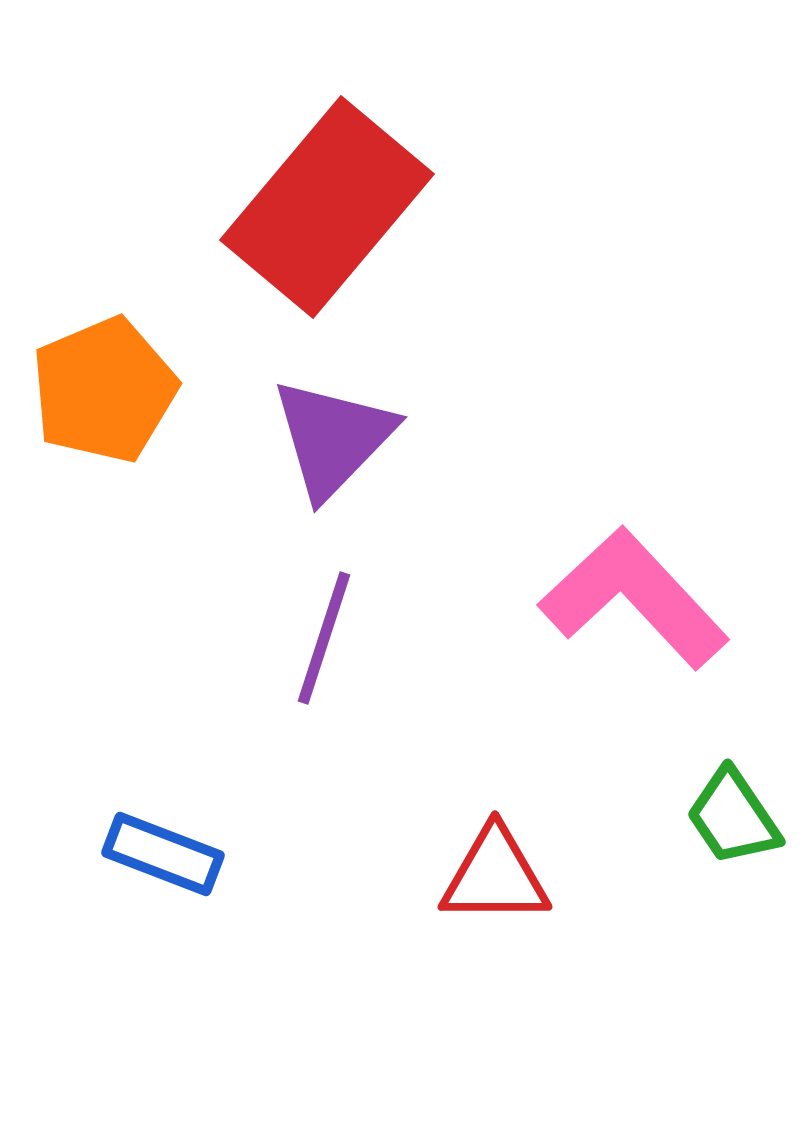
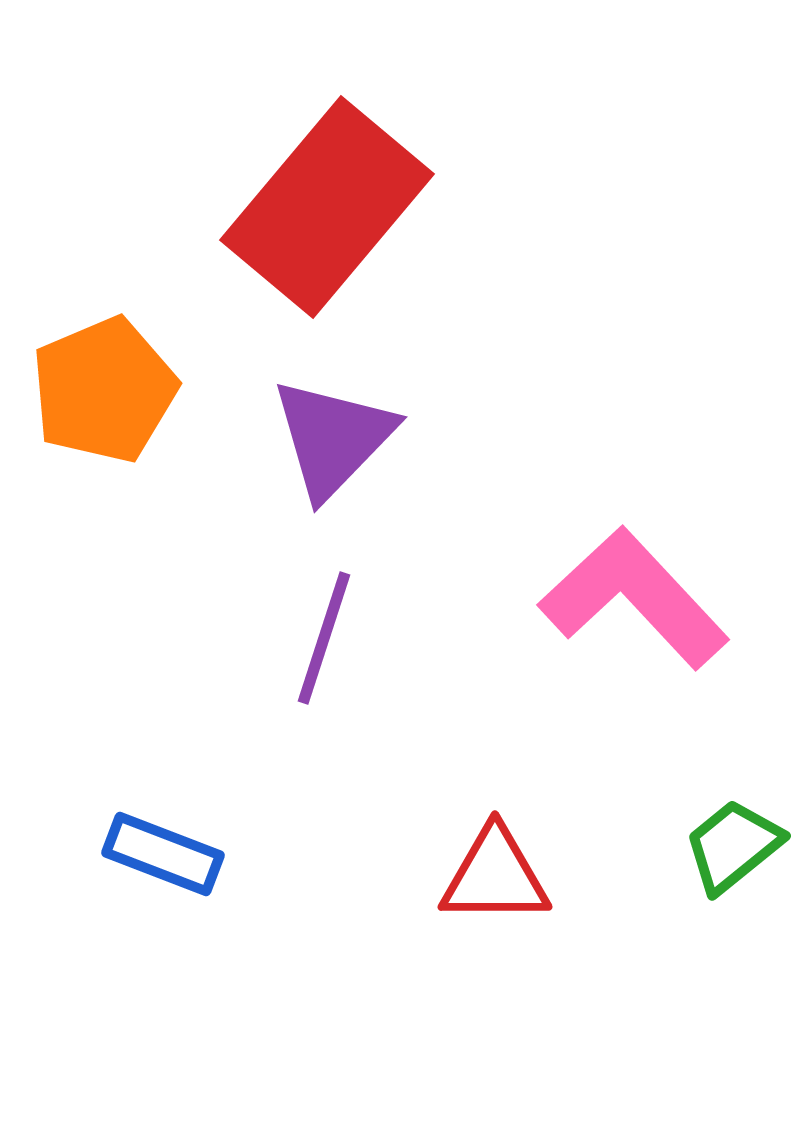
green trapezoid: moved 29 px down; rotated 85 degrees clockwise
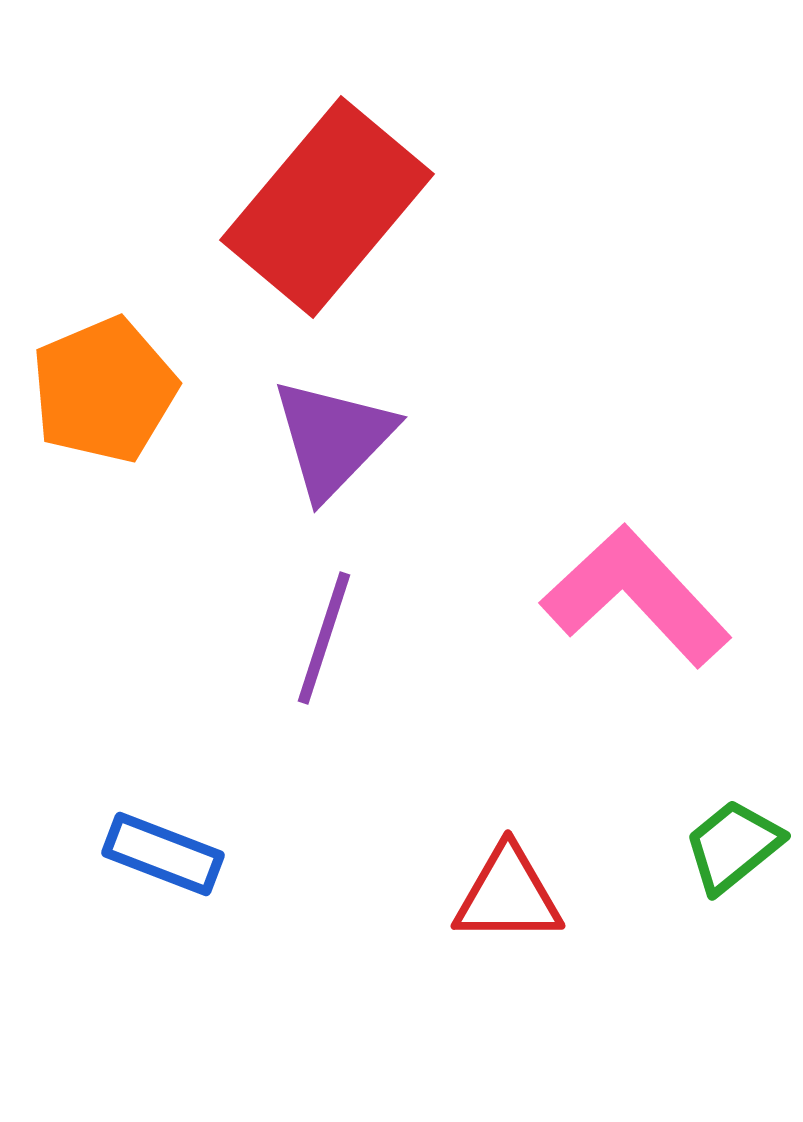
pink L-shape: moved 2 px right, 2 px up
red triangle: moved 13 px right, 19 px down
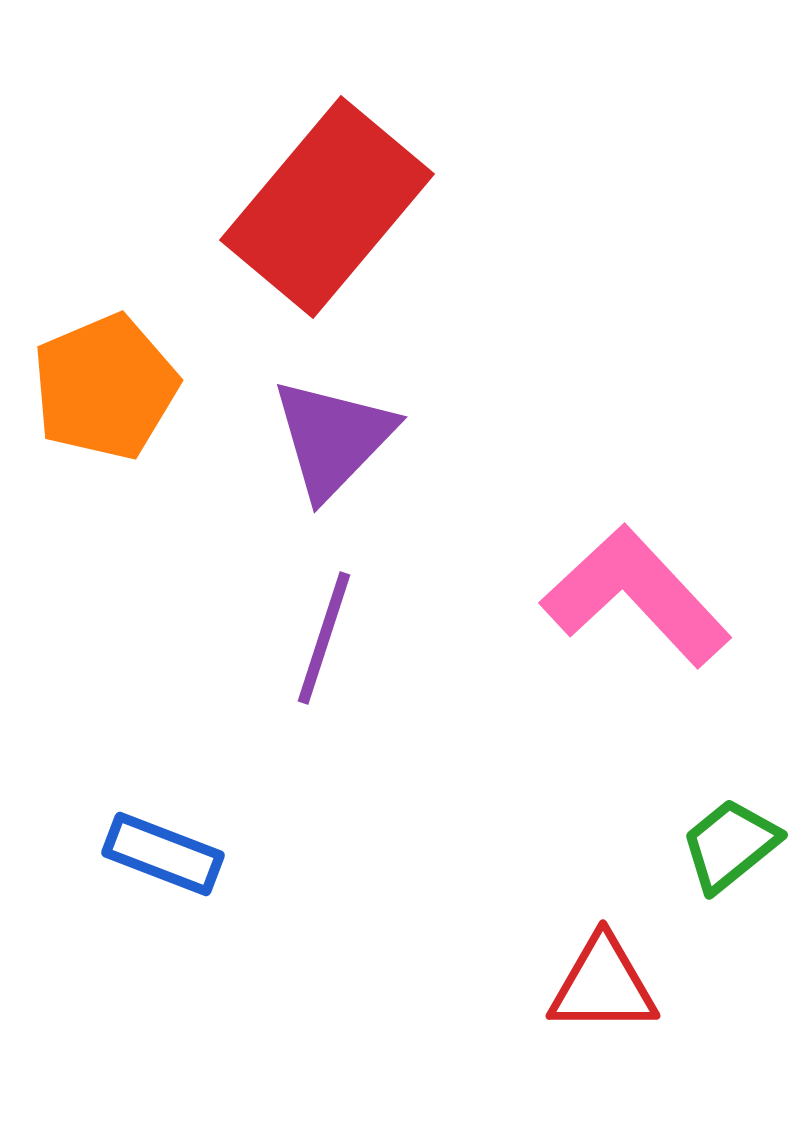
orange pentagon: moved 1 px right, 3 px up
green trapezoid: moved 3 px left, 1 px up
red triangle: moved 95 px right, 90 px down
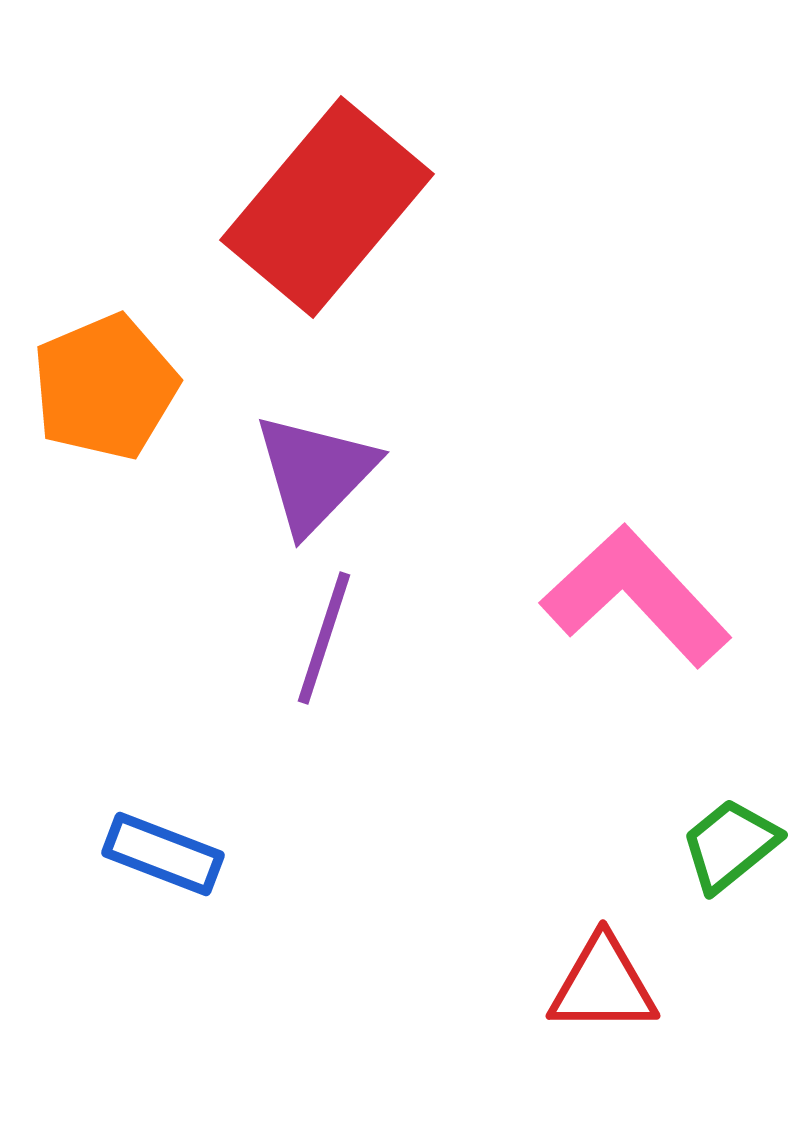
purple triangle: moved 18 px left, 35 px down
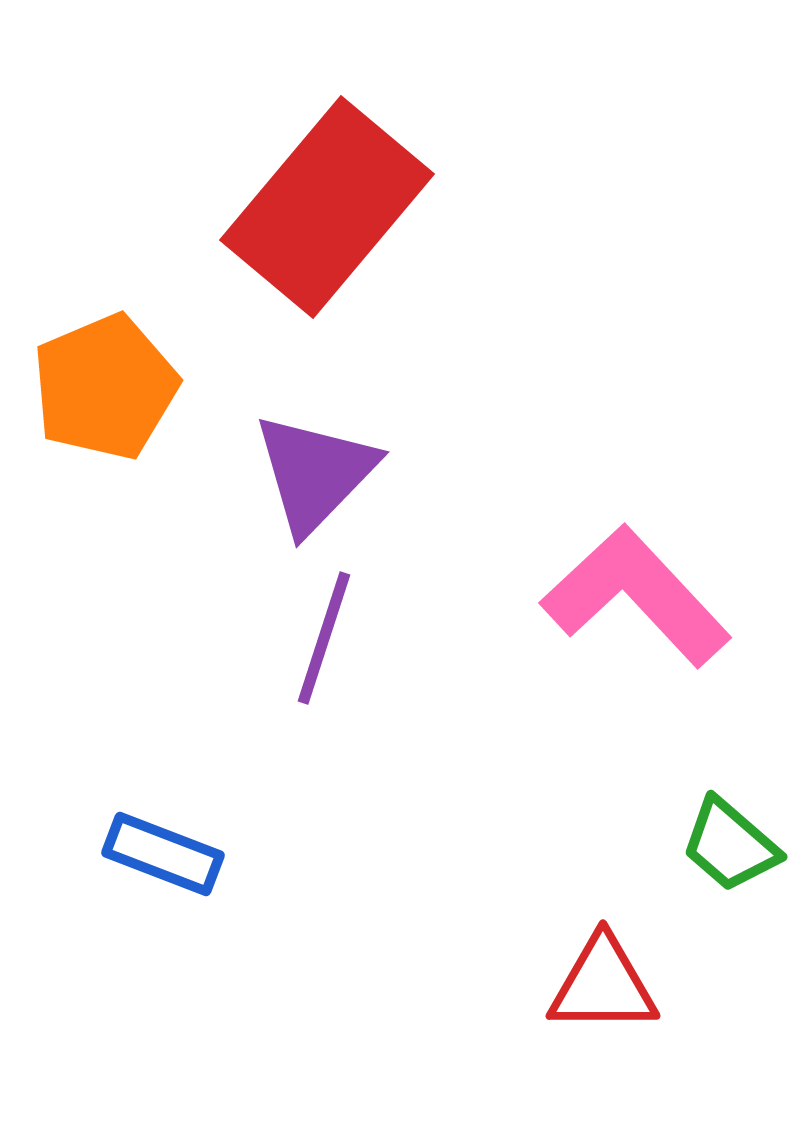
green trapezoid: rotated 100 degrees counterclockwise
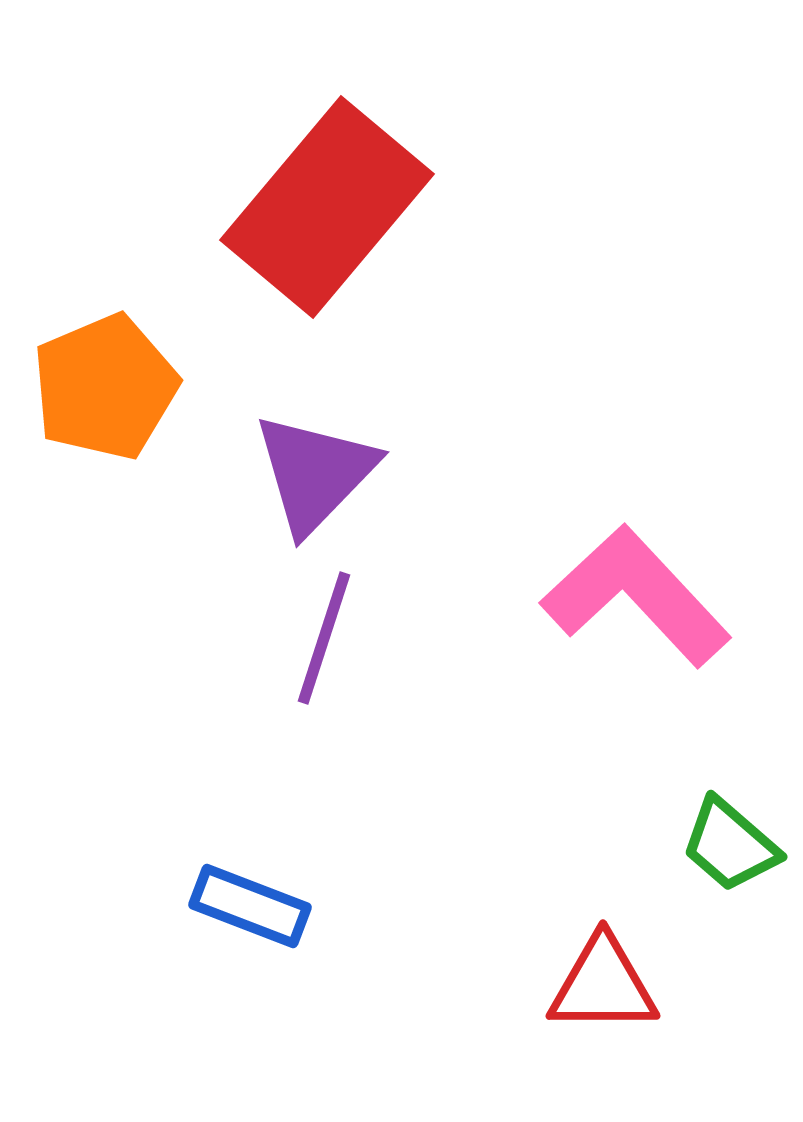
blue rectangle: moved 87 px right, 52 px down
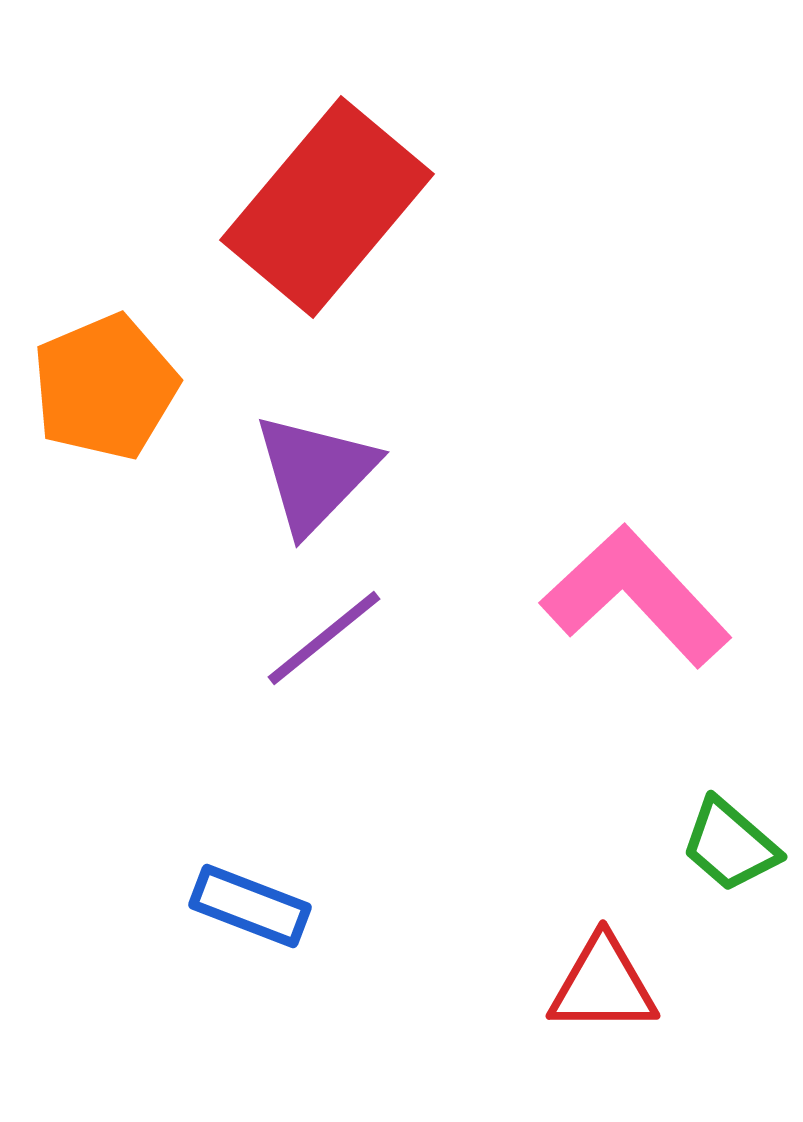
purple line: rotated 33 degrees clockwise
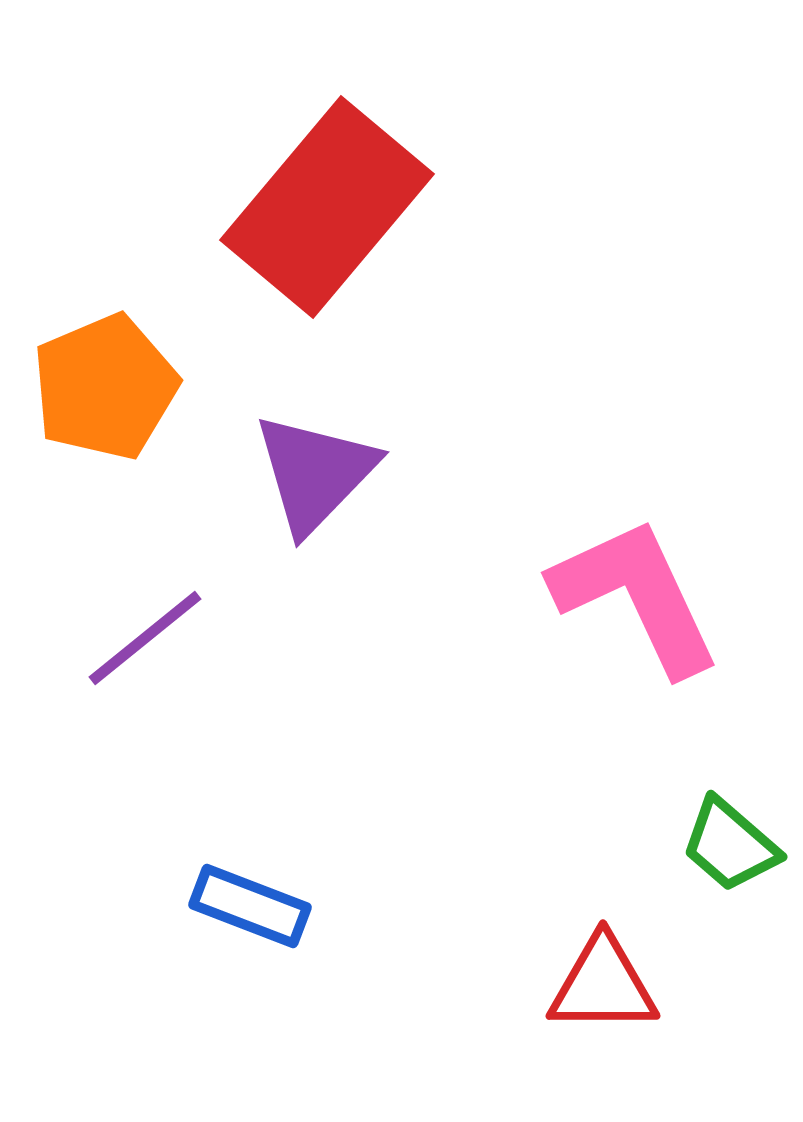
pink L-shape: rotated 18 degrees clockwise
purple line: moved 179 px left
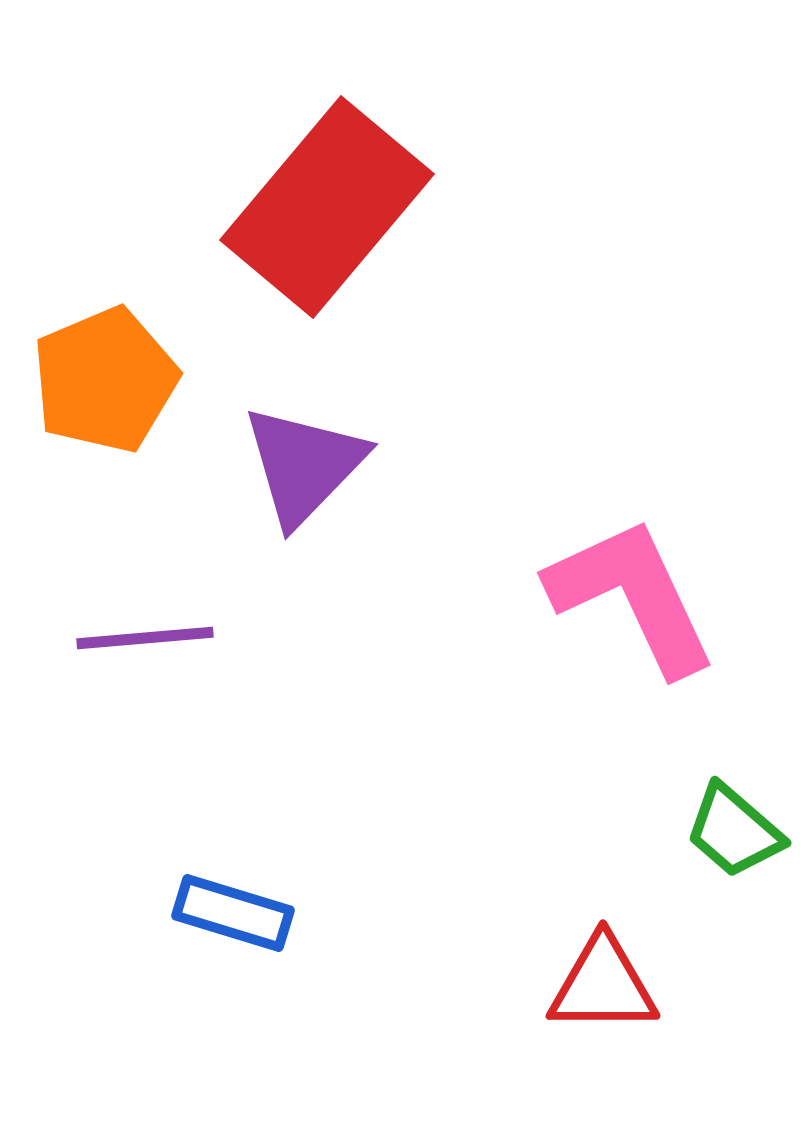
orange pentagon: moved 7 px up
purple triangle: moved 11 px left, 8 px up
pink L-shape: moved 4 px left
purple line: rotated 34 degrees clockwise
green trapezoid: moved 4 px right, 14 px up
blue rectangle: moved 17 px left, 7 px down; rotated 4 degrees counterclockwise
